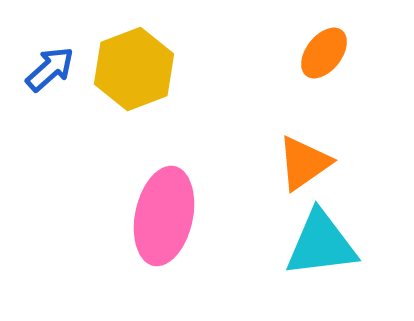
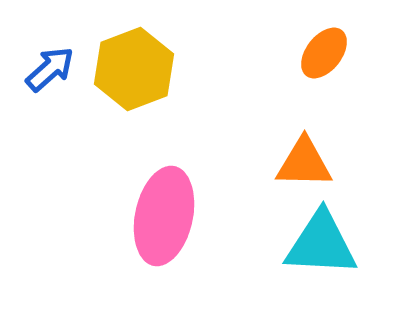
orange triangle: rotated 36 degrees clockwise
cyan triangle: rotated 10 degrees clockwise
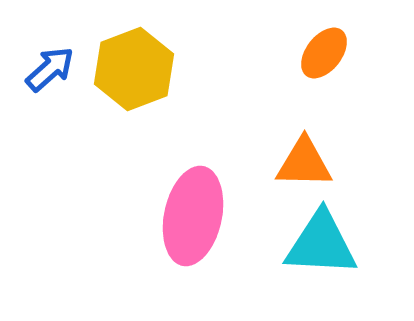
pink ellipse: moved 29 px right
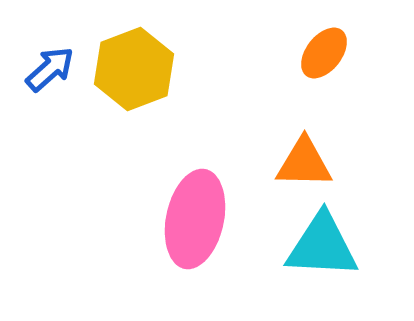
pink ellipse: moved 2 px right, 3 px down
cyan triangle: moved 1 px right, 2 px down
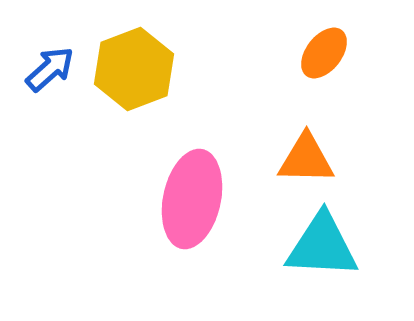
orange triangle: moved 2 px right, 4 px up
pink ellipse: moved 3 px left, 20 px up
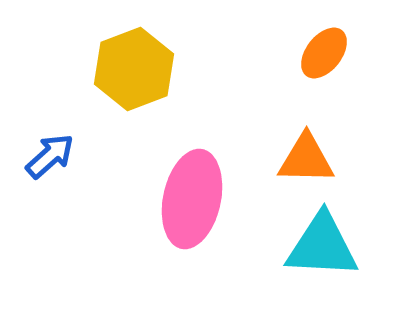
blue arrow: moved 87 px down
